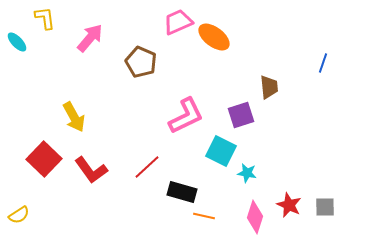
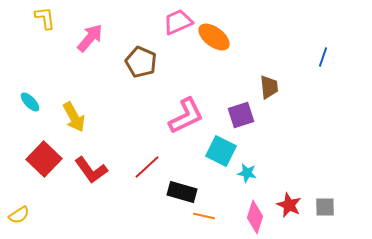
cyan ellipse: moved 13 px right, 60 px down
blue line: moved 6 px up
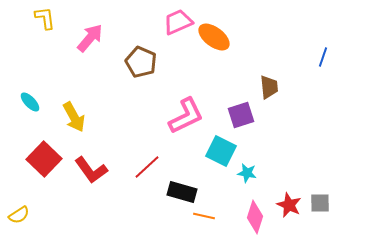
gray square: moved 5 px left, 4 px up
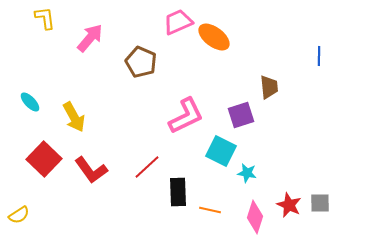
blue line: moved 4 px left, 1 px up; rotated 18 degrees counterclockwise
black rectangle: moved 4 px left; rotated 72 degrees clockwise
orange line: moved 6 px right, 6 px up
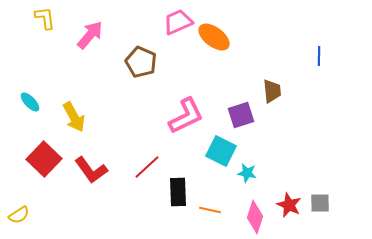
pink arrow: moved 3 px up
brown trapezoid: moved 3 px right, 4 px down
